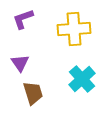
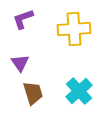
cyan cross: moved 3 px left, 12 px down
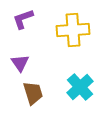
yellow cross: moved 1 px left, 1 px down
cyan cross: moved 1 px right, 4 px up
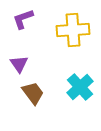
purple triangle: moved 1 px left, 1 px down
brown trapezoid: rotated 20 degrees counterclockwise
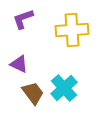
yellow cross: moved 1 px left
purple triangle: rotated 30 degrees counterclockwise
cyan cross: moved 16 px left, 1 px down
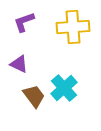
purple L-shape: moved 1 px right, 3 px down
yellow cross: moved 1 px right, 3 px up
brown trapezoid: moved 1 px right, 3 px down
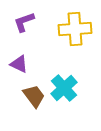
yellow cross: moved 2 px right, 2 px down
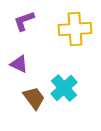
purple L-shape: moved 1 px up
brown trapezoid: moved 2 px down
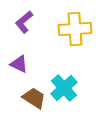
purple L-shape: moved 1 px down; rotated 20 degrees counterclockwise
brown trapezoid: rotated 20 degrees counterclockwise
